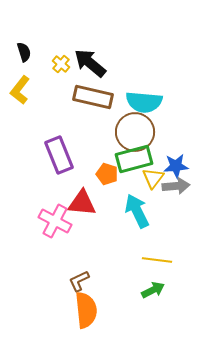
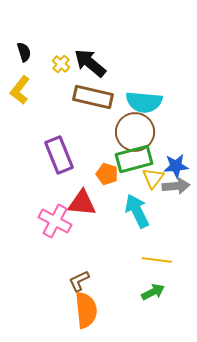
green arrow: moved 2 px down
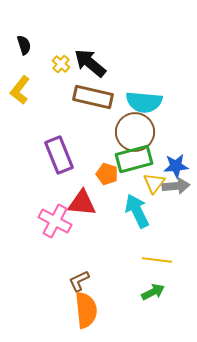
black semicircle: moved 7 px up
yellow triangle: moved 1 px right, 5 px down
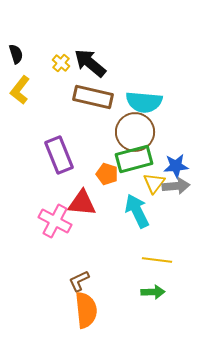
black semicircle: moved 8 px left, 9 px down
yellow cross: moved 1 px up
green arrow: rotated 25 degrees clockwise
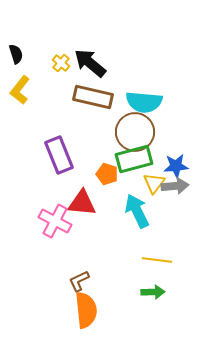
gray arrow: moved 1 px left
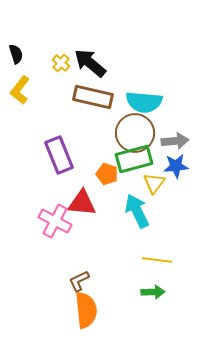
brown circle: moved 1 px down
gray arrow: moved 45 px up
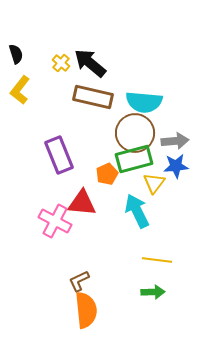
orange pentagon: rotated 30 degrees clockwise
